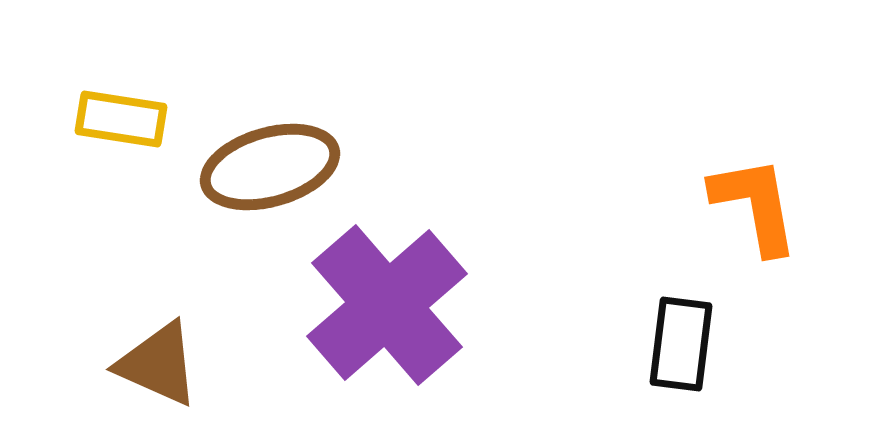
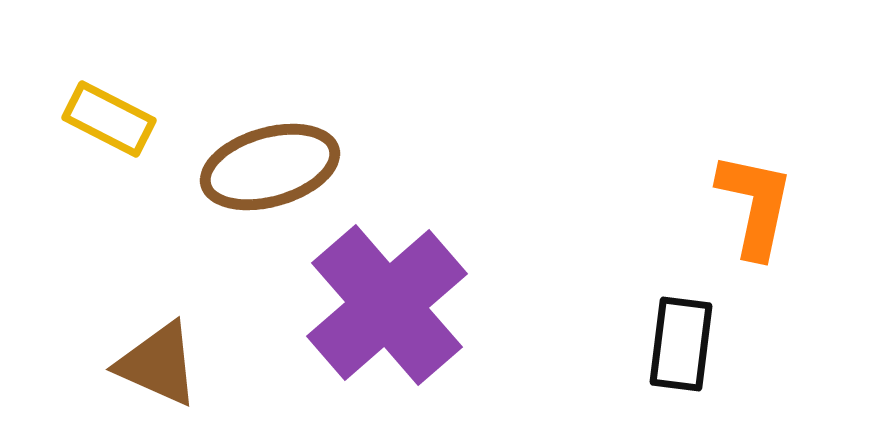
yellow rectangle: moved 12 px left; rotated 18 degrees clockwise
orange L-shape: rotated 22 degrees clockwise
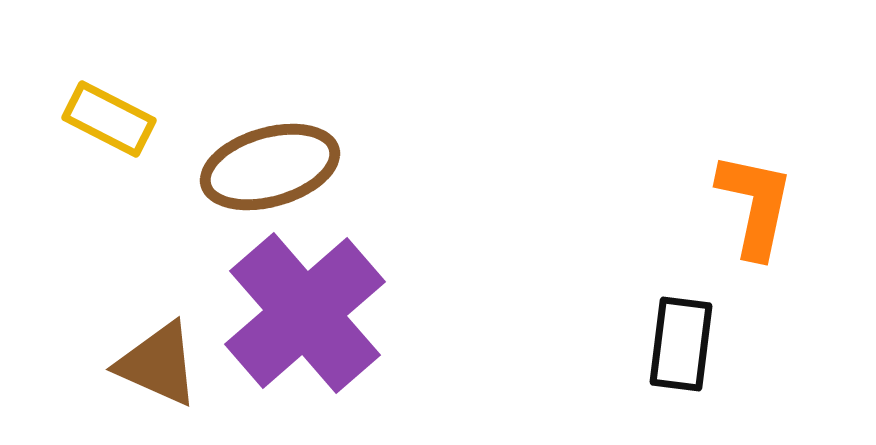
purple cross: moved 82 px left, 8 px down
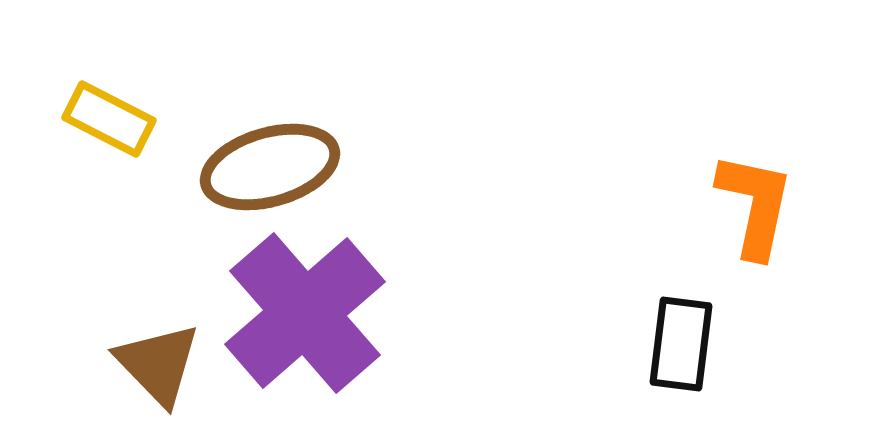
brown triangle: rotated 22 degrees clockwise
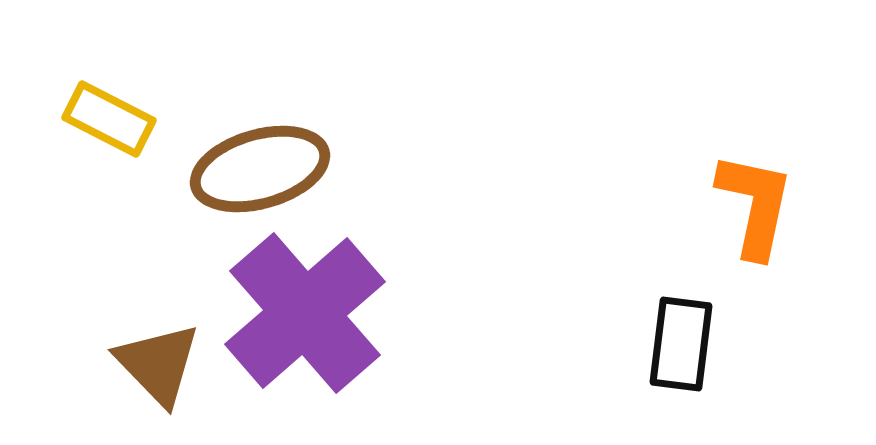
brown ellipse: moved 10 px left, 2 px down
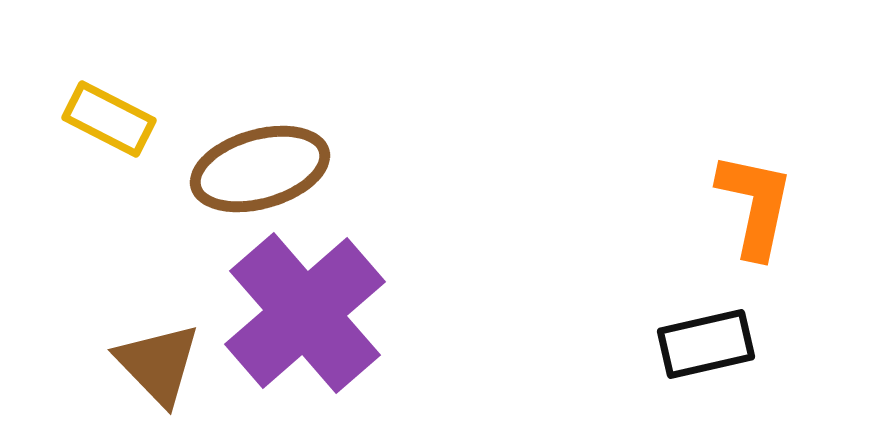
black rectangle: moved 25 px right; rotated 70 degrees clockwise
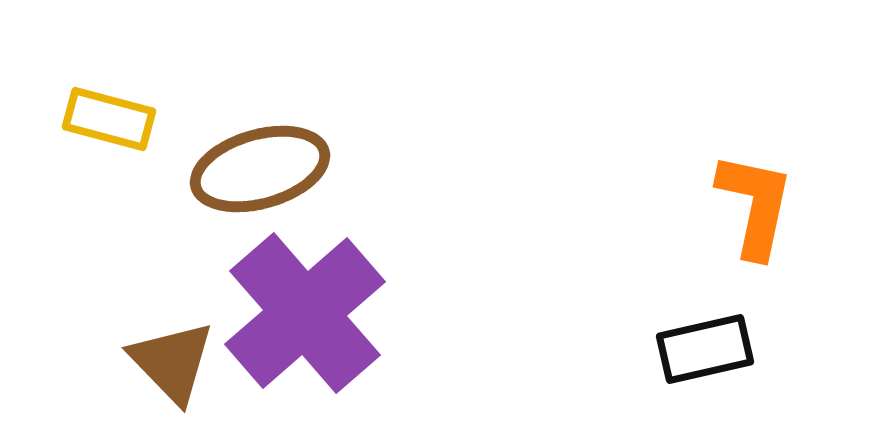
yellow rectangle: rotated 12 degrees counterclockwise
black rectangle: moved 1 px left, 5 px down
brown triangle: moved 14 px right, 2 px up
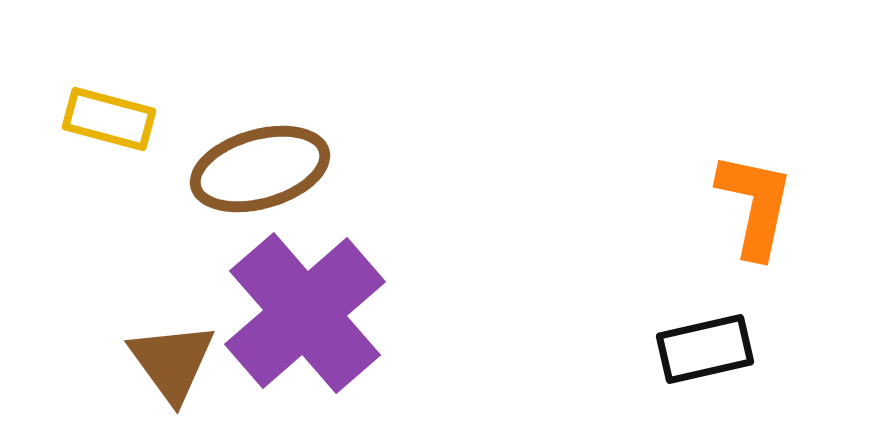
brown triangle: rotated 8 degrees clockwise
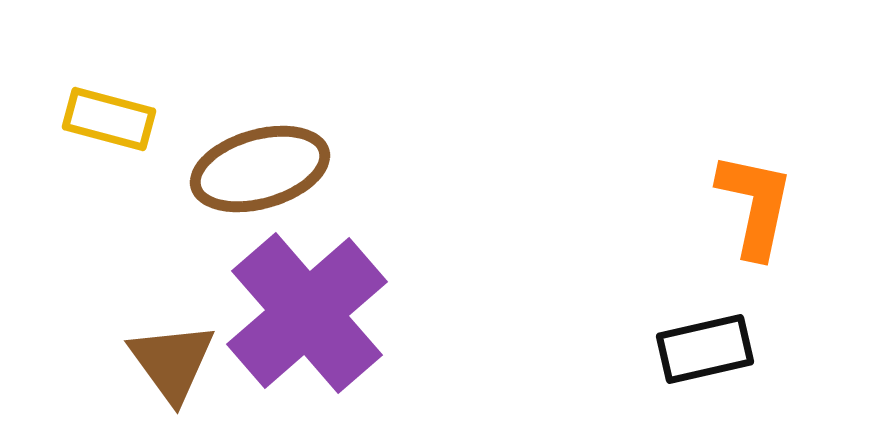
purple cross: moved 2 px right
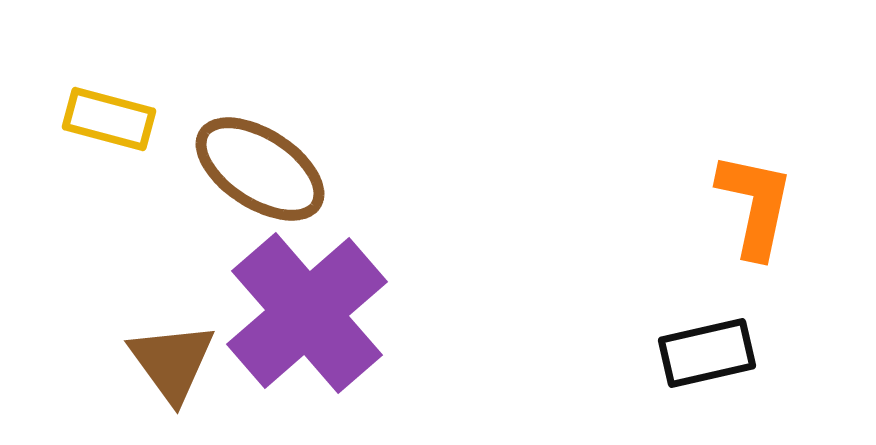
brown ellipse: rotated 49 degrees clockwise
black rectangle: moved 2 px right, 4 px down
